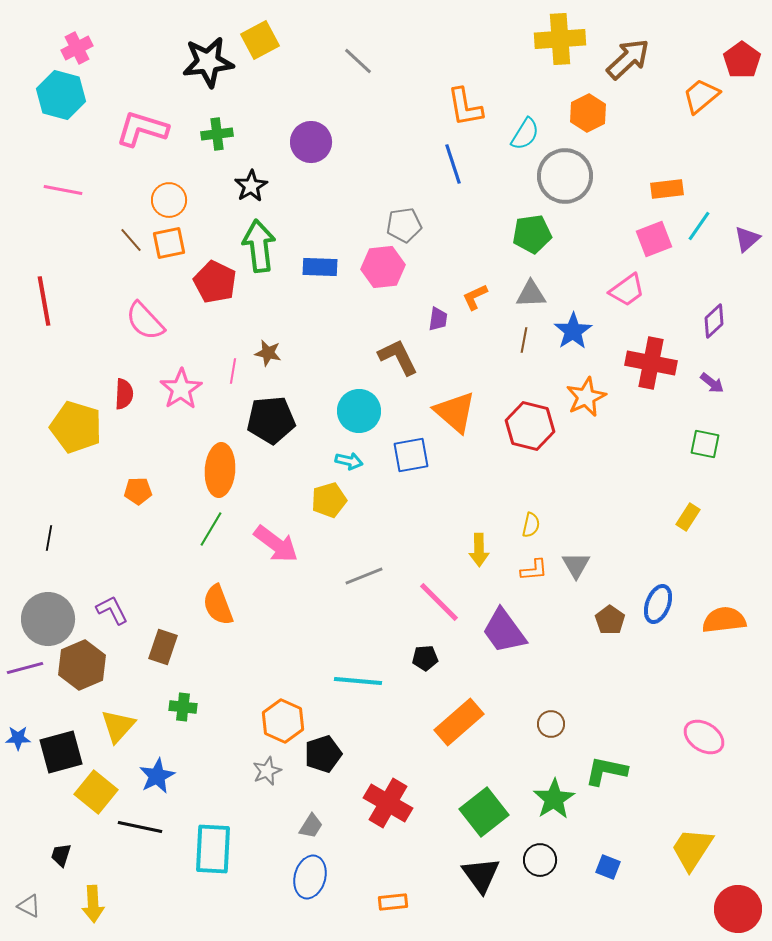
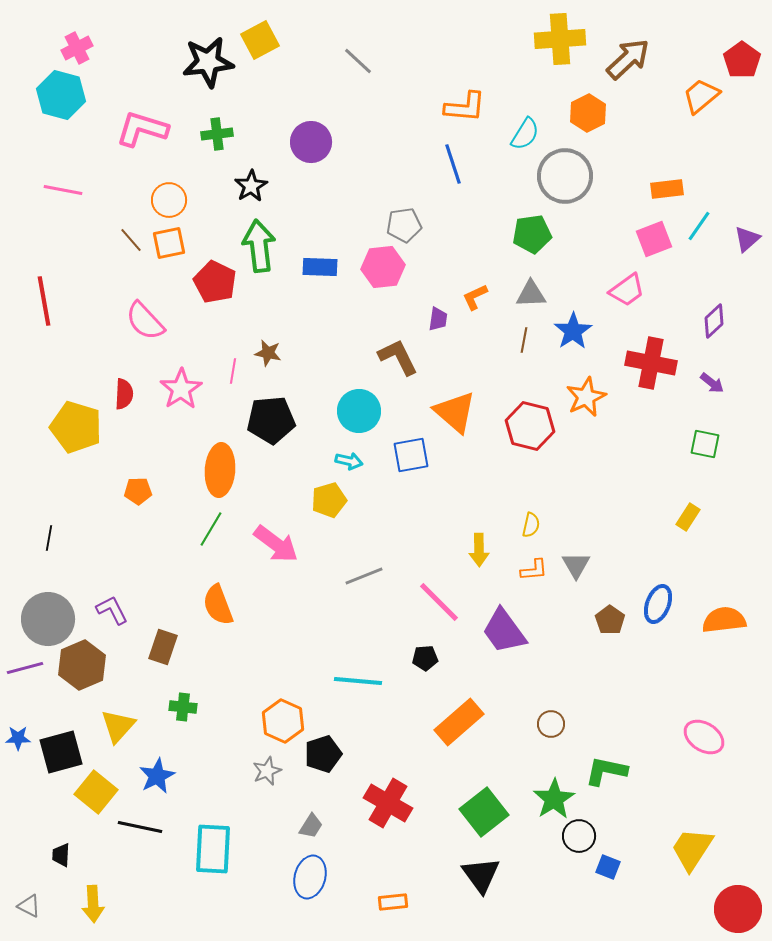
orange L-shape at (465, 107): rotated 75 degrees counterclockwise
black trapezoid at (61, 855): rotated 15 degrees counterclockwise
black circle at (540, 860): moved 39 px right, 24 px up
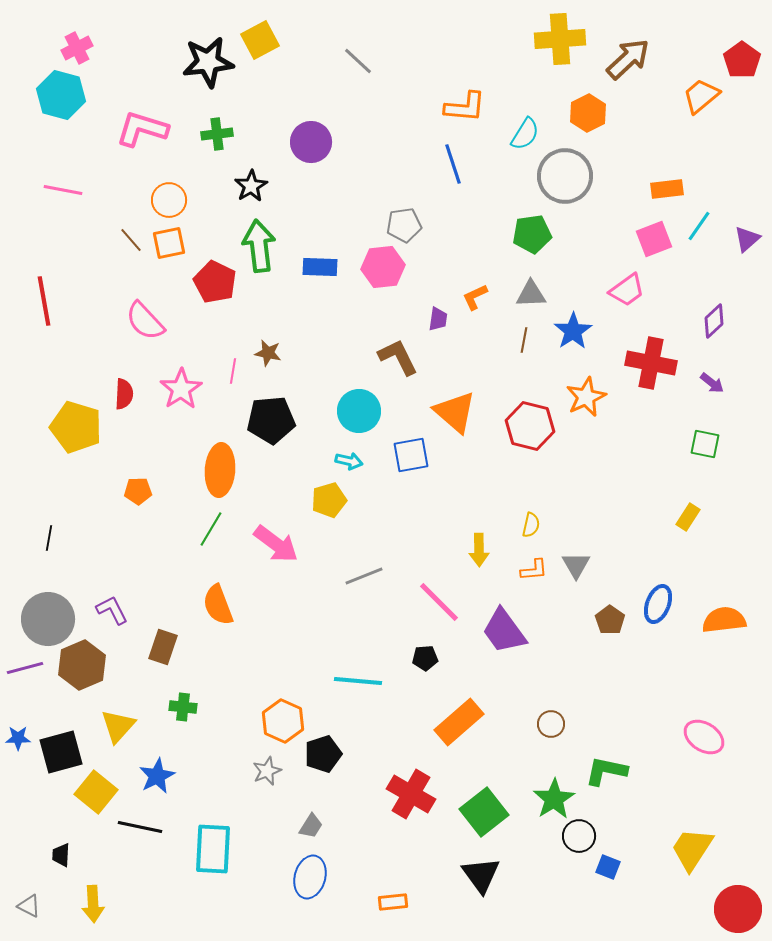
red cross at (388, 803): moved 23 px right, 9 px up
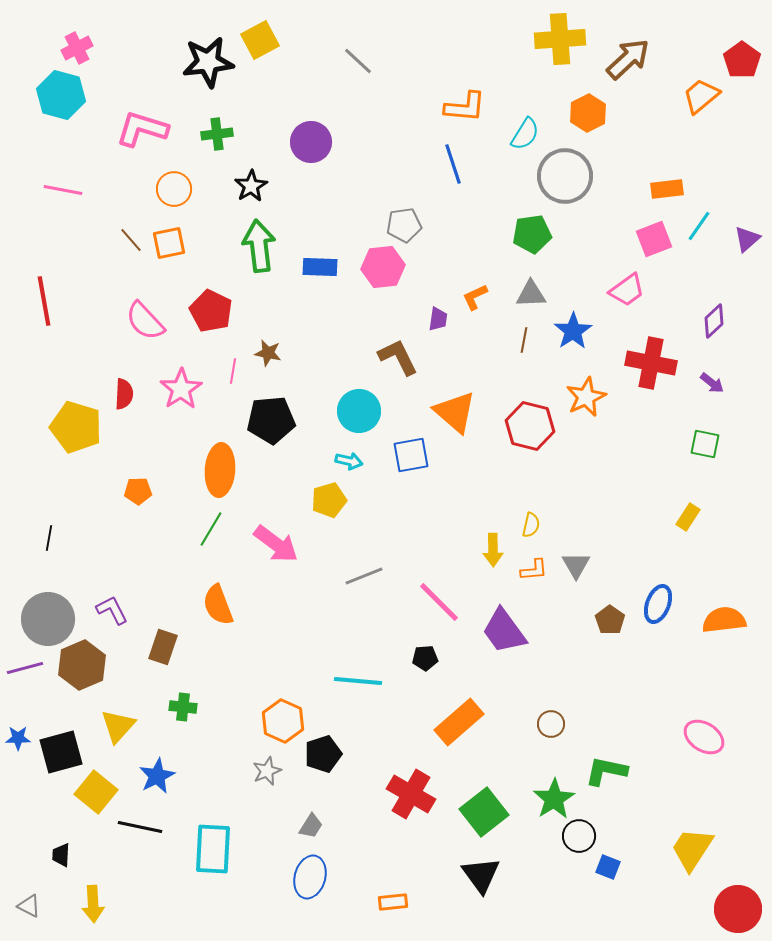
orange circle at (169, 200): moved 5 px right, 11 px up
red pentagon at (215, 282): moved 4 px left, 29 px down
yellow arrow at (479, 550): moved 14 px right
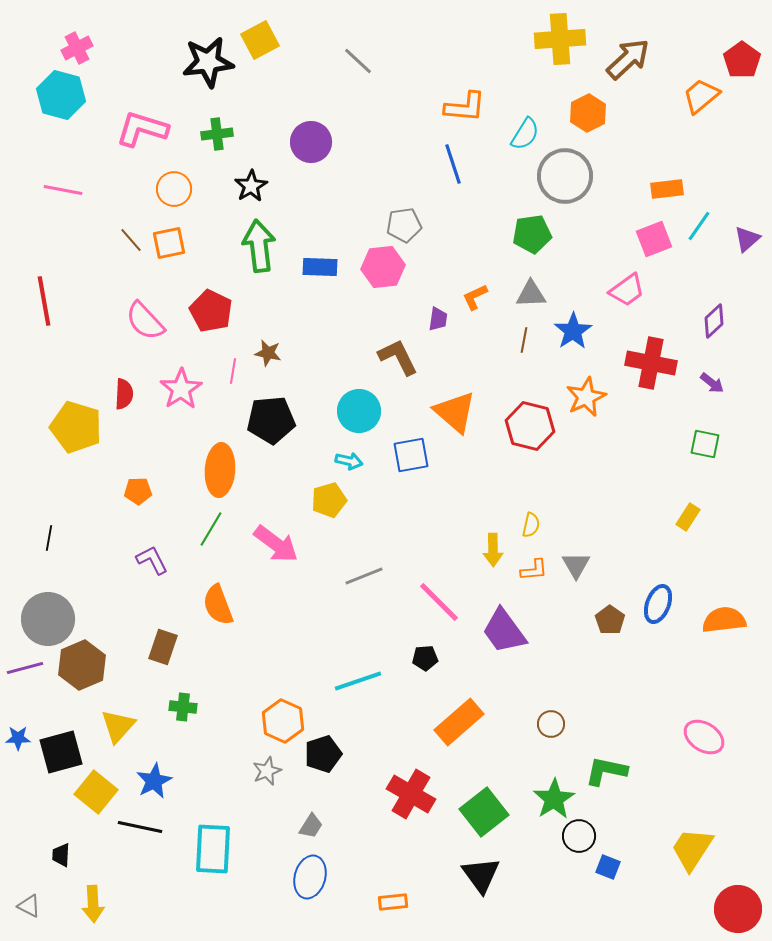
purple L-shape at (112, 610): moved 40 px right, 50 px up
cyan line at (358, 681): rotated 24 degrees counterclockwise
blue star at (157, 776): moved 3 px left, 5 px down
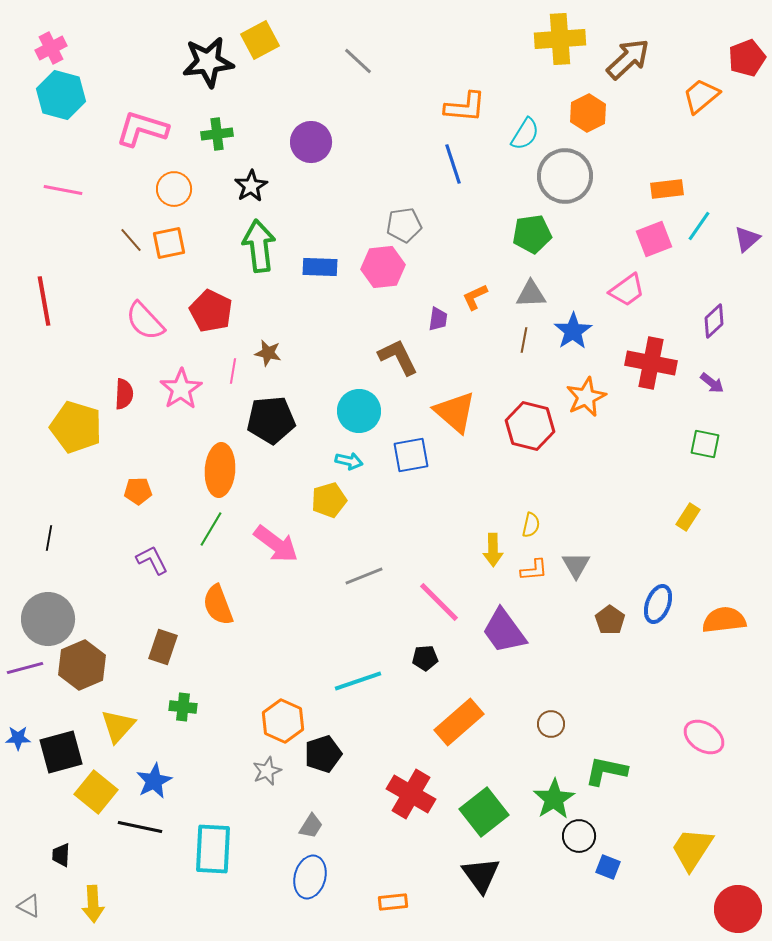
pink cross at (77, 48): moved 26 px left
red pentagon at (742, 60): moved 5 px right, 2 px up; rotated 15 degrees clockwise
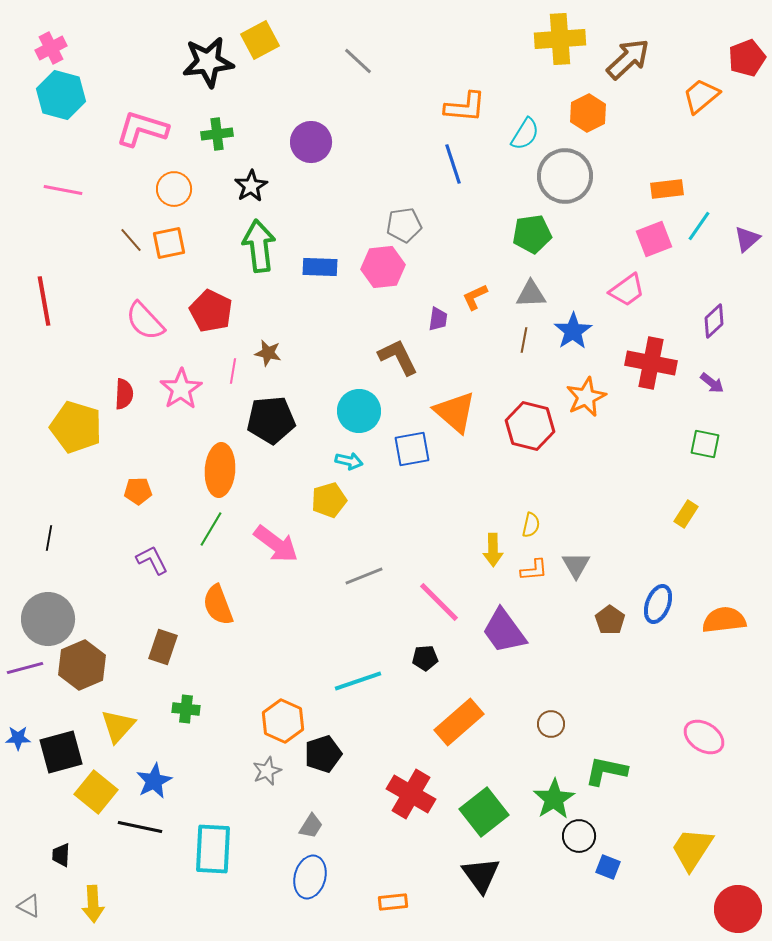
blue square at (411, 455): moved 1 px right, 6 px up
yellow rectangle at (688, 517): moved 2 px left, 3 px up
green cross at (183, 707): moved 3 px right, 2 px down
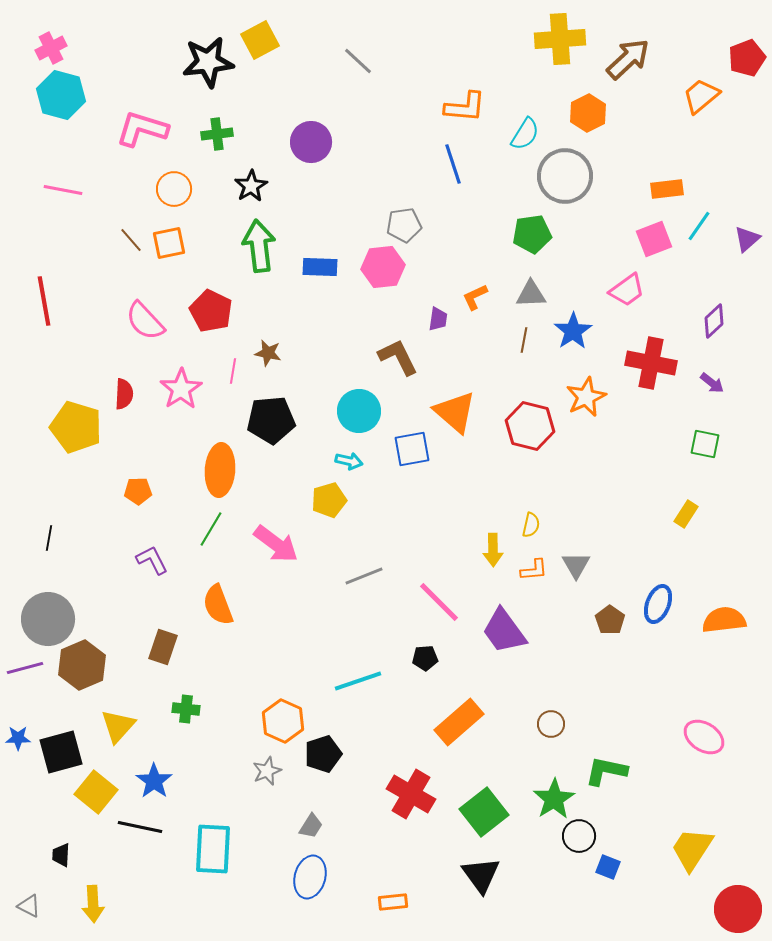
blue star at (154, 781): rotated 9 degrees counterclockwise
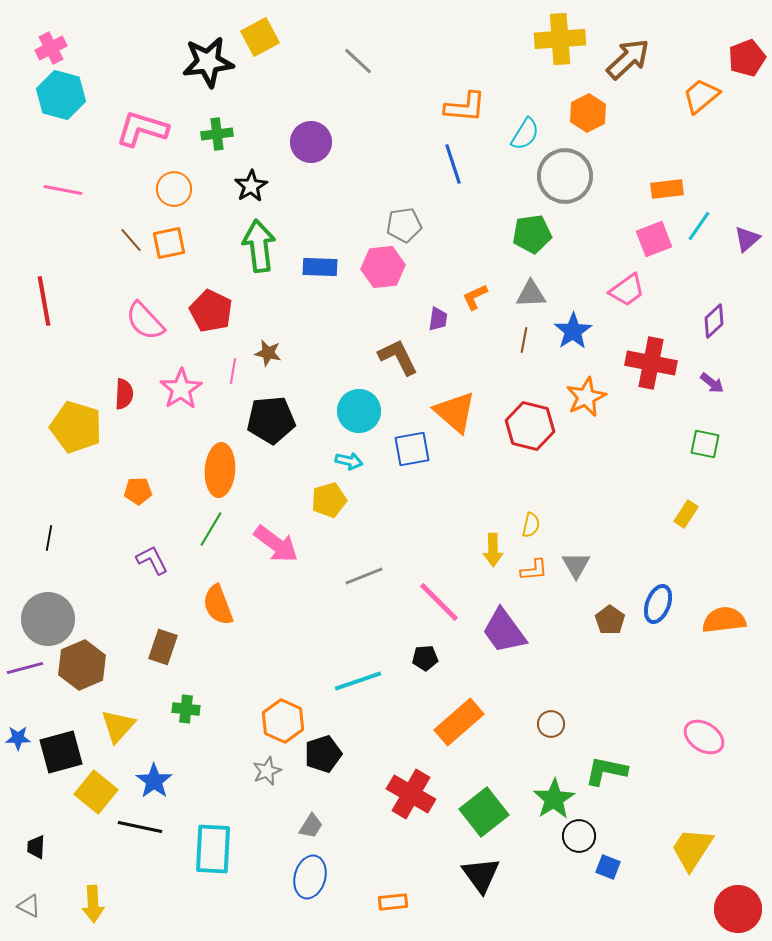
yellow square at (260, 40): moved 3 px up
black trapezoid at (61, 855): moved 25 px left, 8 px up
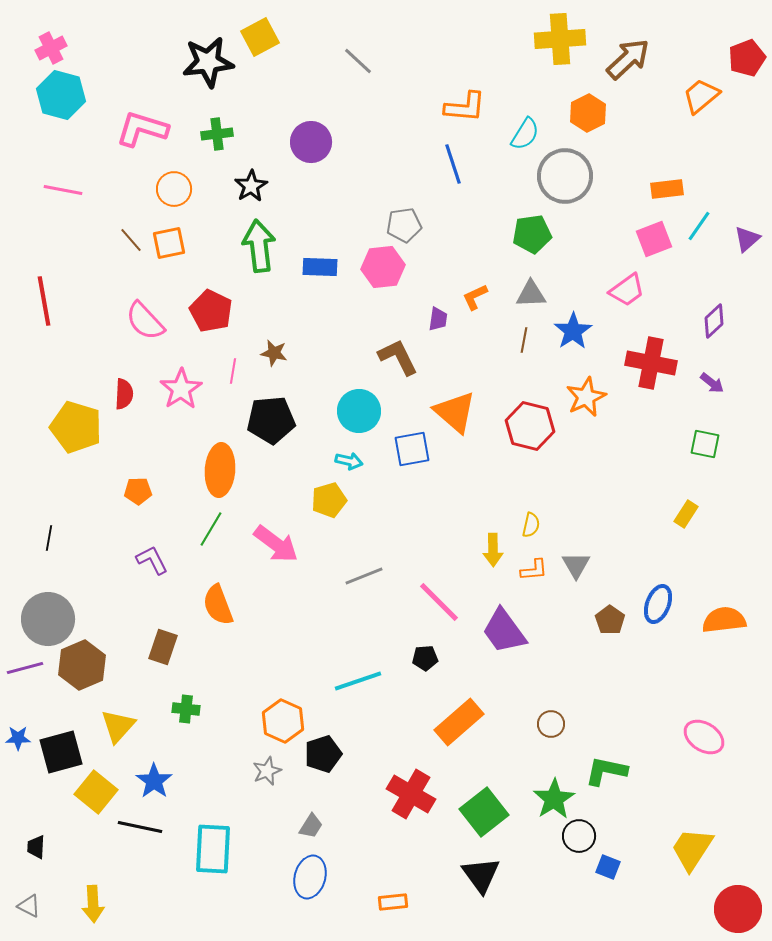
brown star at (268, 353): moved 6 px right
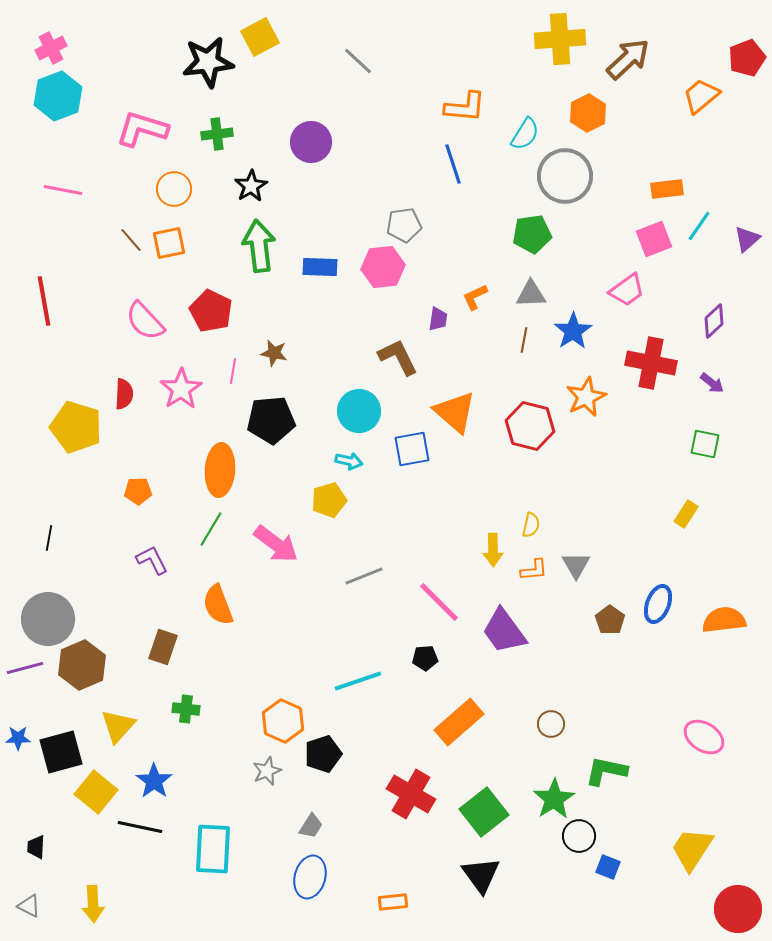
cyan hexagon at (61, 95): moved 3 px left, 1 px down; rotated 24 degrees clockwise
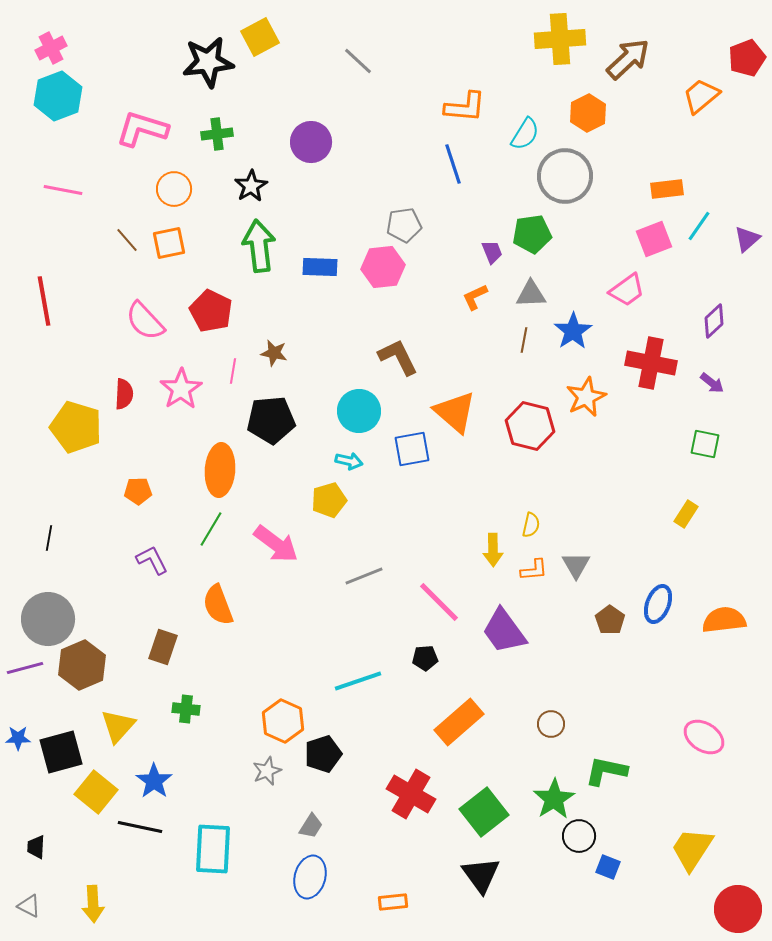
brown line at (131, 240): moved 4 px left
purple trapezoid at (438, 319): moved 54 px right, 67 px up; rotated 30 degrees counterclockwise
